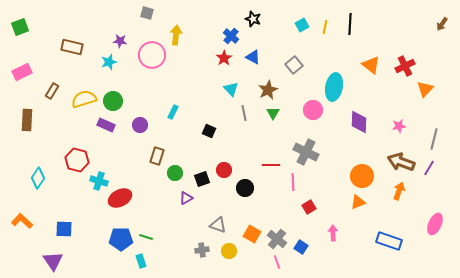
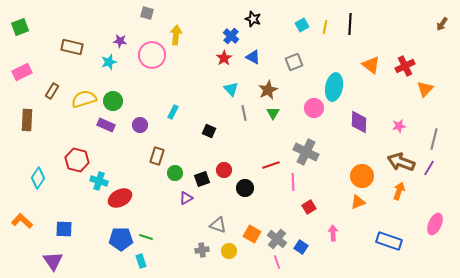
gray square at (294, 65): moved 3 px up; rotated 18 degrees clockwise
pink circle at (313, 110): moved 1 px right, 2 px up
red line at (271, 165): rotated 18 degrees counterclockwise
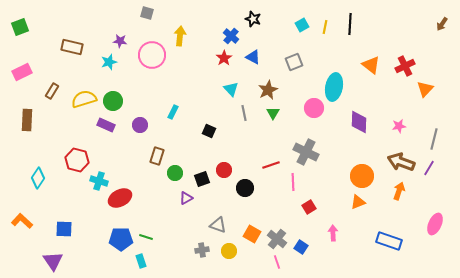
yellow arrow at (176, 35): moved 4 px right, 1 px down
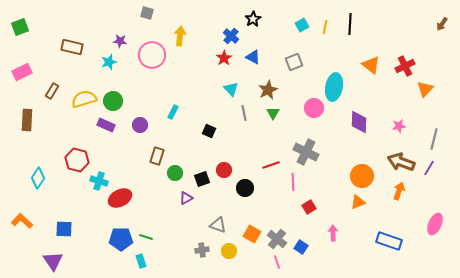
black star at (253, 19): rotated 21 degrees clockwise
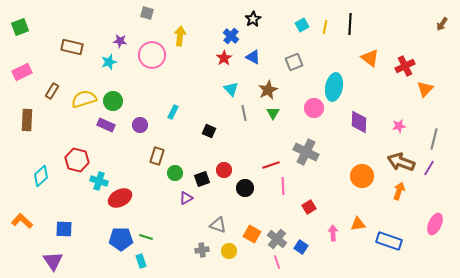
orange triangle at (371, 65): moved 1 px left, 7 px up
cyan diamond at (38, 178): moved 3 px right, 2 px up; rotated 15 degrees clockwise
pink line at (293, 182): moved 10 px left, 4 px down
orange triangle at (358, 202): moved 22 px down; rotated 14 degrees clockwise
